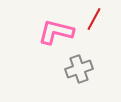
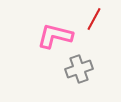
pink L-shape: moved 1 px left, 4 px down
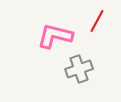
red line: moved 3 px right, 2 px down
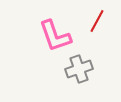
pink L-shape: rotated 123 degrees counterclockwise
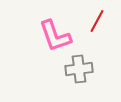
gray cross: rotated 12 degrees clockwise
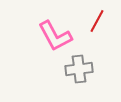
pink L-shape: rotated 9 degrees counterclockwise
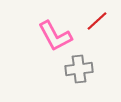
red line: rotated 20 degrees clockwise
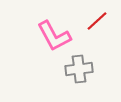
pink L-shape: moved 1 px left
